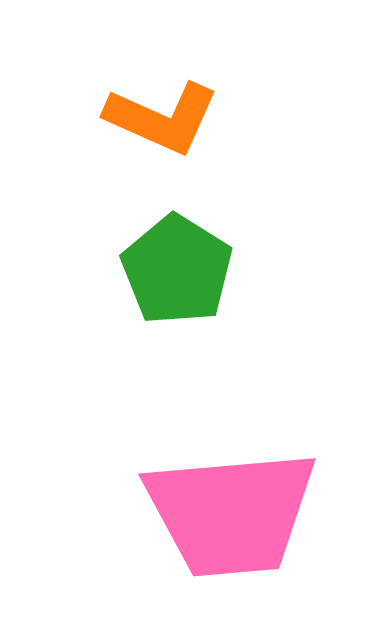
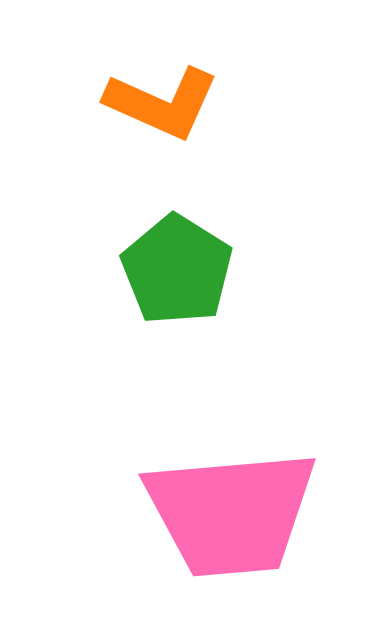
orange L-shape: moved 15 px up
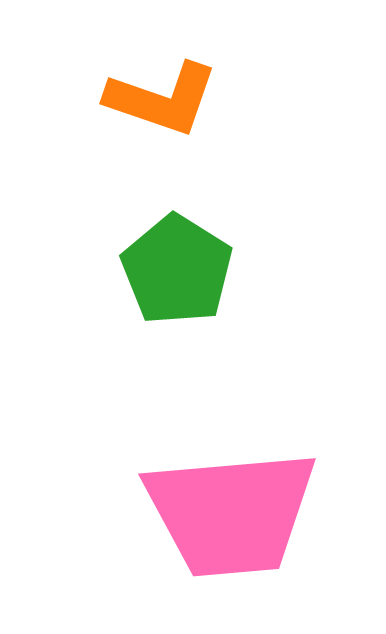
orange L-shape: moved 4 px up; rotated 5 degrees counterclockwise
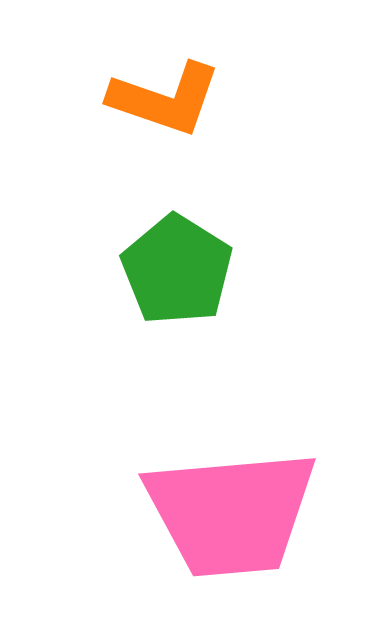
orange L-shape: moved 3 px right
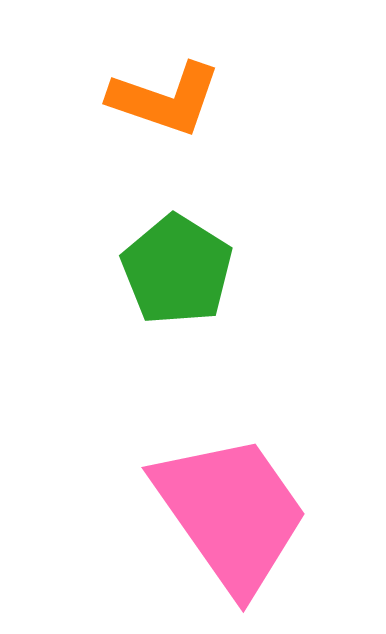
pink trapezoid: rotated 120 degrees counterclockwise
